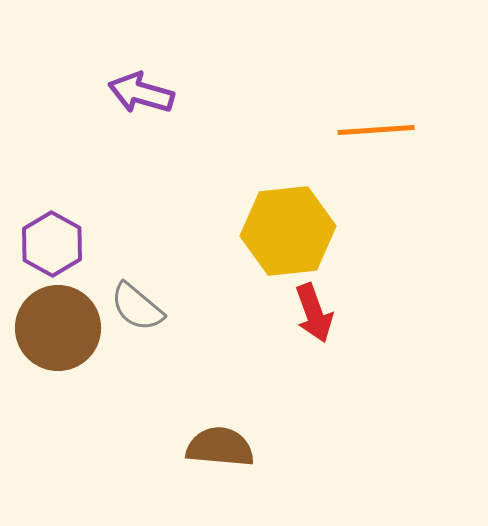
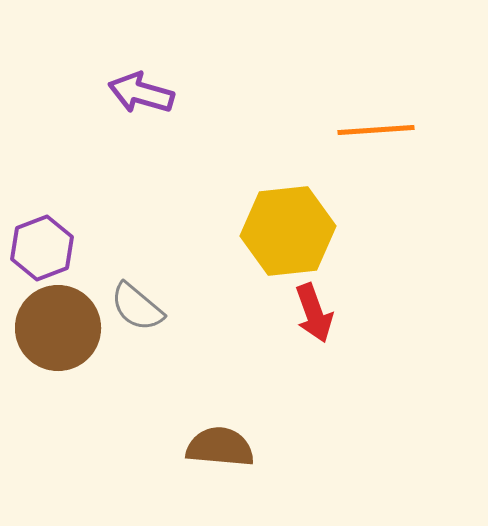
purple hexagon: moved 10 px left, 4 px down; rotated 10 degrees clockwise
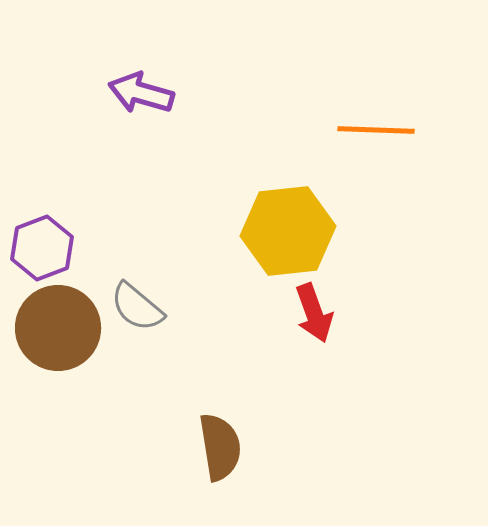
orange line: rotated 6 degrees clockwise
brown semicircle: rotated 76 degrees clockwise
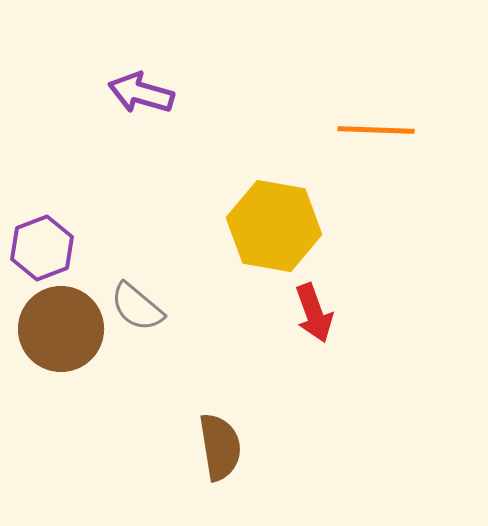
yellow hexagon: moved 14 px left, 5 px up; rotated 16 degrees clockwise
brown circle: moved 3 px right, 1 px down
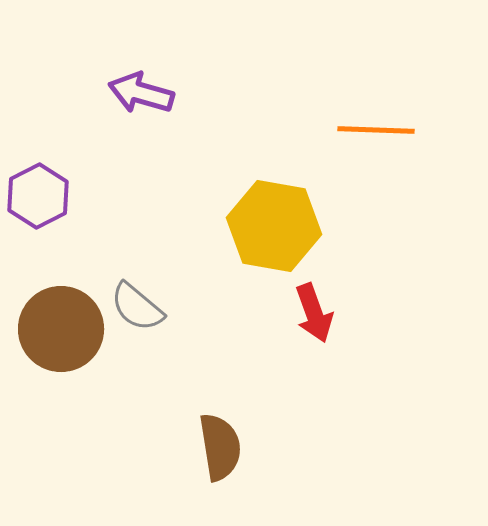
purple hexagon: moved 4 px left, 52 px up; rotated 6 degrees counterclockwise
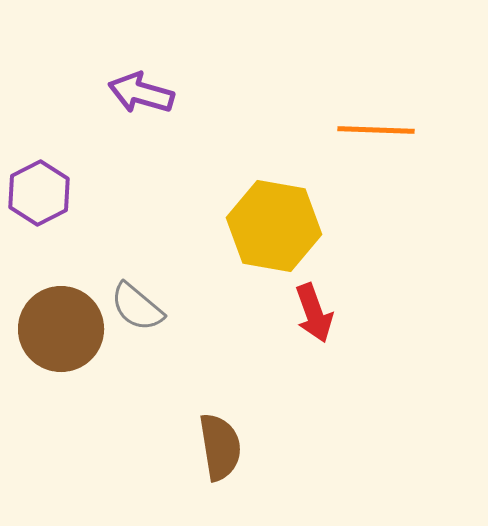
purple hexagon: moved 1 px right, 3 px up
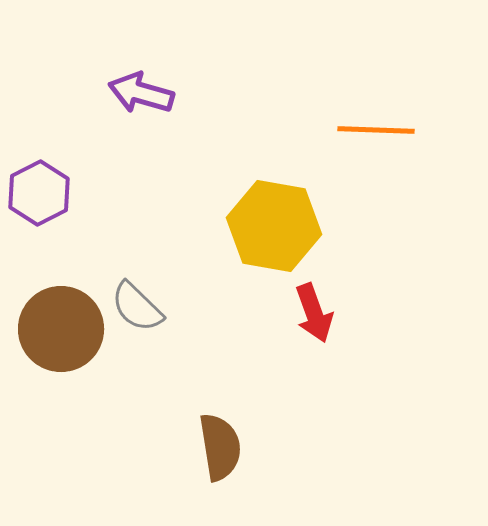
gray semicircle: rotated 4 degrees clockwise
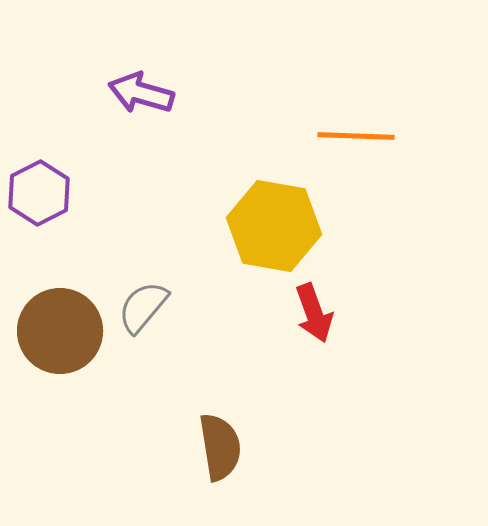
orange line: moved 20 px left, 6 px down
gray semicircle: moved 6 px right; rotated 86 degrees clockwise
brown circle: moved 1 px left, 2 px down
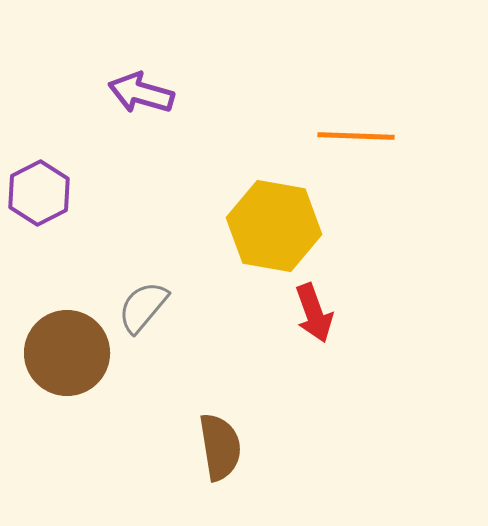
brown circle: moved 7 px right, 22 px down
